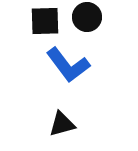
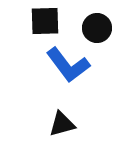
black circle: moved 10 px right, 11 px down
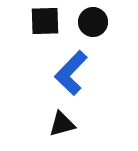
black circle: moved 4 px left, 6 px up
blue L-shape: moved 3 px right, 8 px down; rotated 81 degrees clockwise
